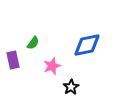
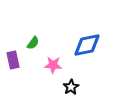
pink star: moved 1 px right, 1 px up; rotated 24 degrees clockwise
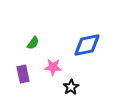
purple rectangle: moved 10 px right, 14 px down
pink star: moved 2 px down
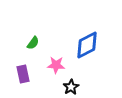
blue diamond: rotated 16 degrees counterclockwise
pink star: moved 3 px right, 2 px up
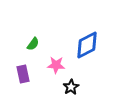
green semicircle: moved 1 px down
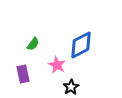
blue diamond: moved 6 px left
pink star: moved 1 px right; rotated 24 degrees clockwise
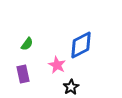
green semicircle: moved 6 px left
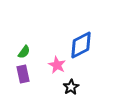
green semicircle: moved 3 px left, 8 px down
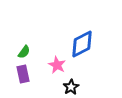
blue diamond: moved 1 px right, 1 px up
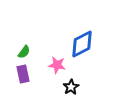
pink star: rotated 18 degrees counterclockwise
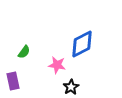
purple rectangle: moved 10 px left, 7 px down
